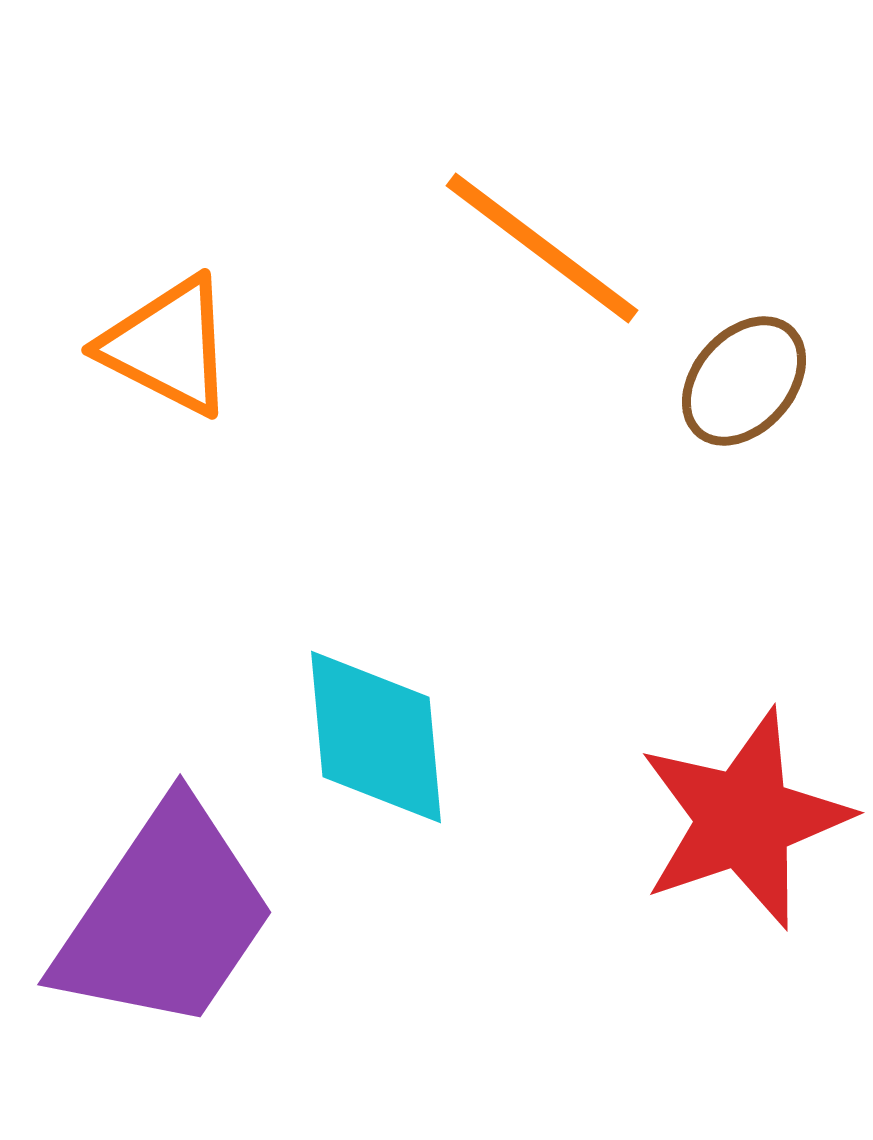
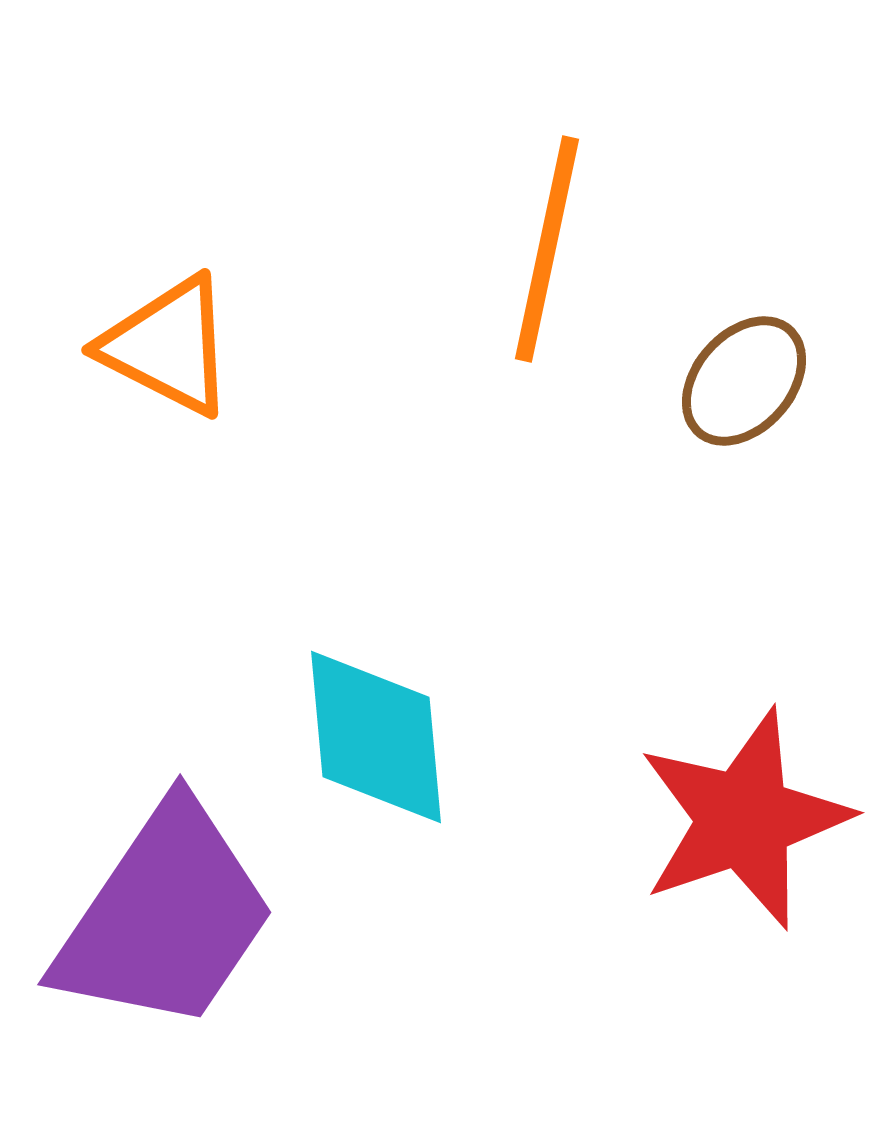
orange line: moved 5 px right, 1 px down; rotated 65 degrees clockwise
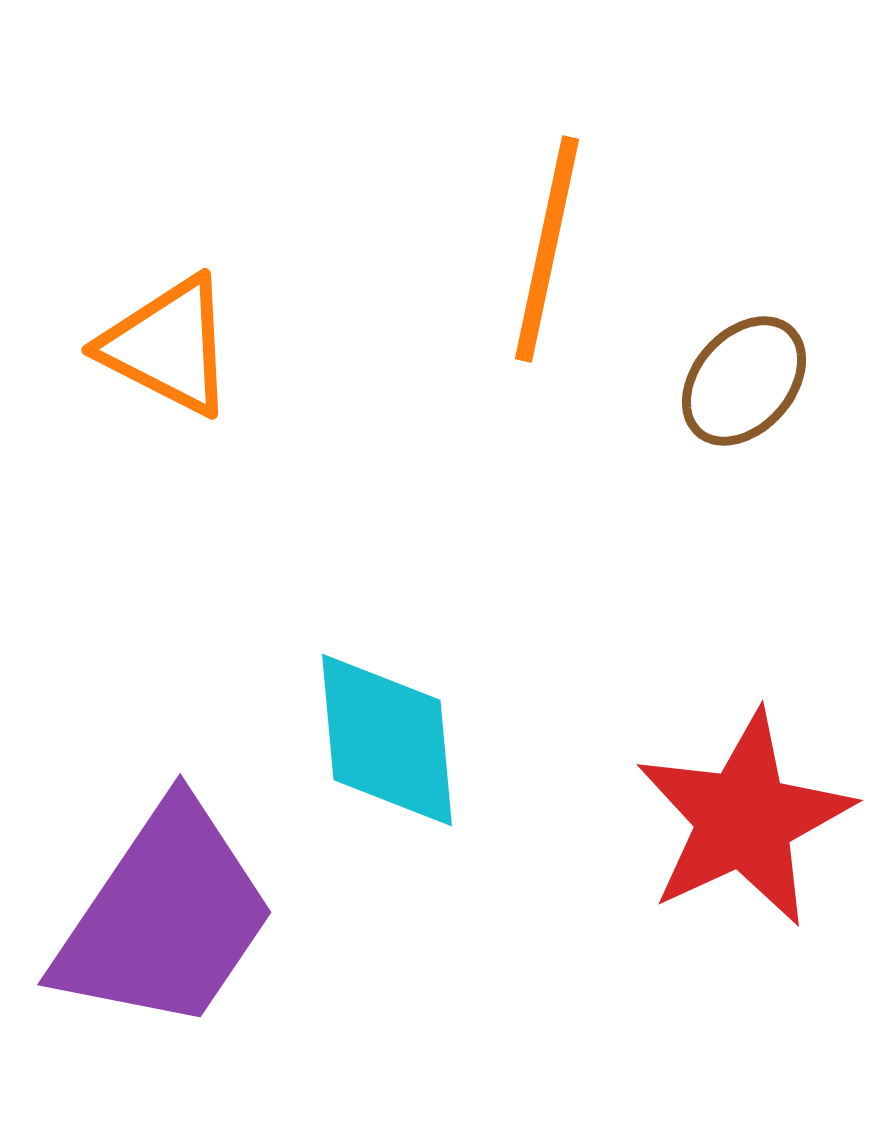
cyan diamond: moved 11 px right, 3 px down
red star: rotated 6 degrees counterclockwise
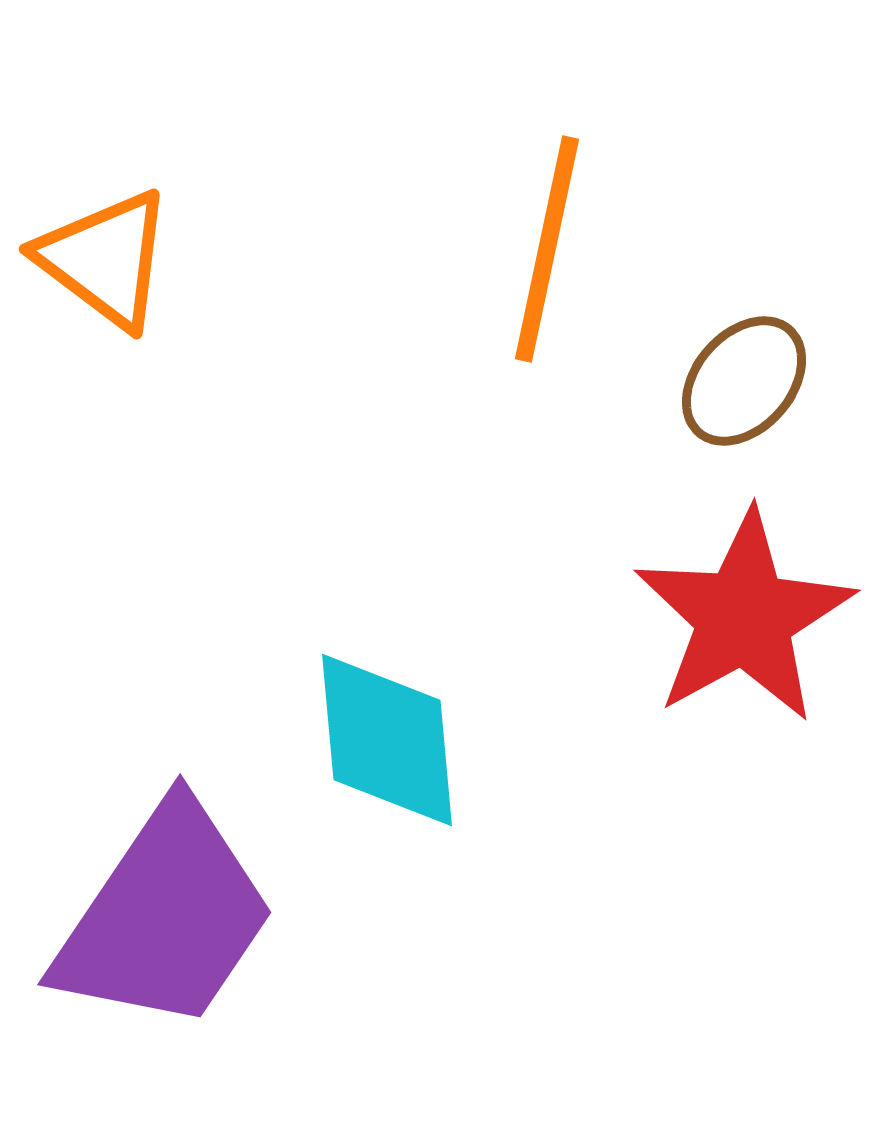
orange triangle: moved 63 px left, 87 px up; rotated 10 degrees clockwise
red star: moved 202 px up; rotated 4 degrees counterclockwise
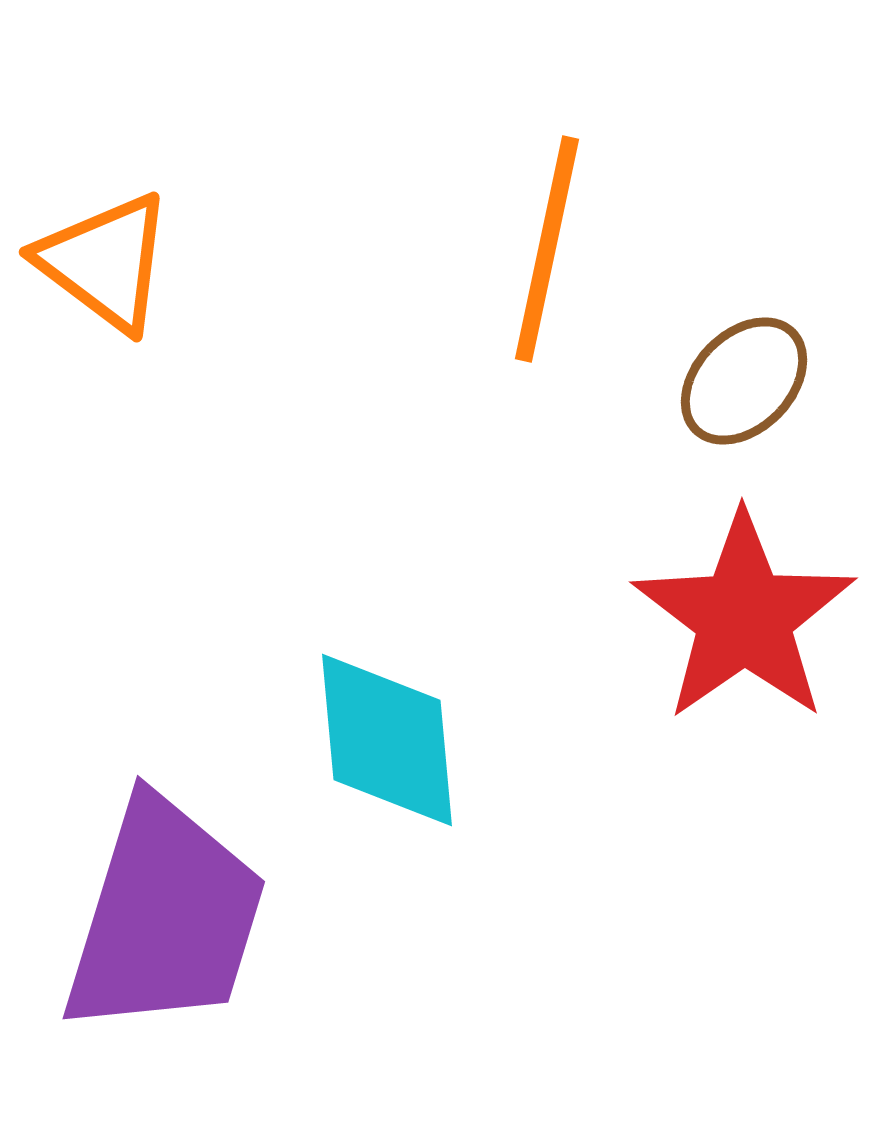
orange triangle: moved 3 px down
brown ellipse: rotated 3 degrees clockwise
red star: rotated 6 degrees counterclockwise
purple trapezoid: rotated 17 degrees counterclockwise
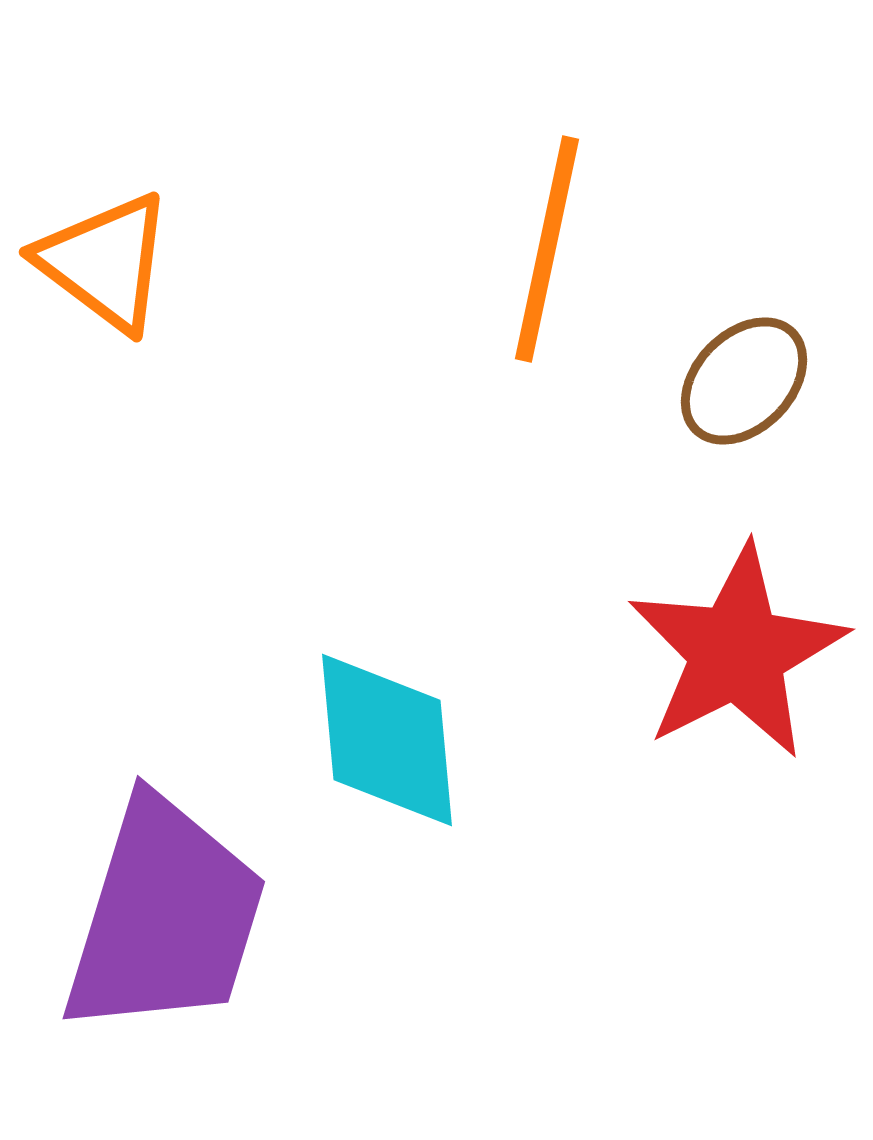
red star: moved 7 px left, 35 px down; rotated 8 degrees clockwise
